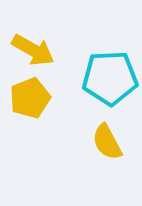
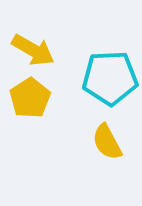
yellow pentagon: rotated 12 degrees counterclockwise
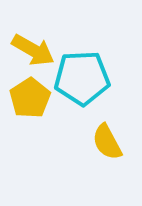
cyan pentagon: moved 28 px left
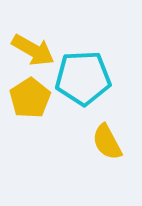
cyan pentagon: moved 1 px right
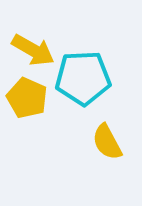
yellow pentagon: moved 3 px left; rotated 15 degrees counterclockwise
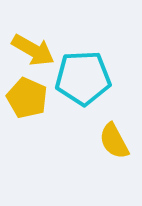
yellow semicircle: moved 7 px right, 1 px up
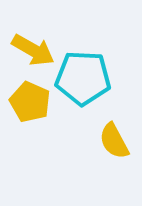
cyan pentagon: rotated 6 degrees clockwise
yellow pentagon: moved 3 px right, 4 px down
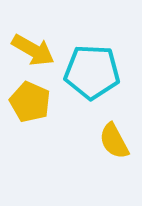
cyan pentagon: moved 9 px right, 6 px up
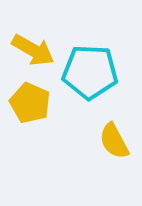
cyan pentagon: moved 2 px left
yellow pentagon: moved 1 px down
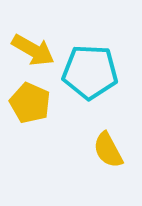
yellow semicircle: moved 6 px left, 9 px down
